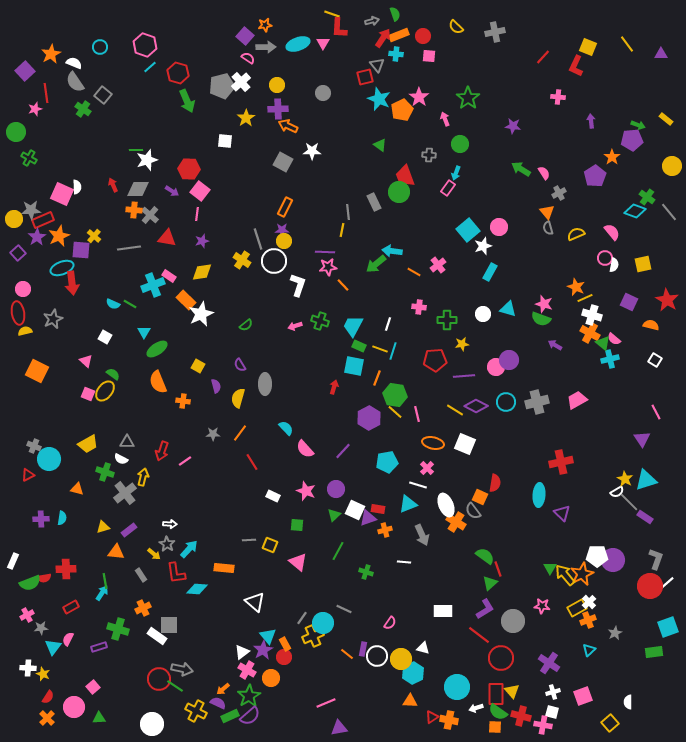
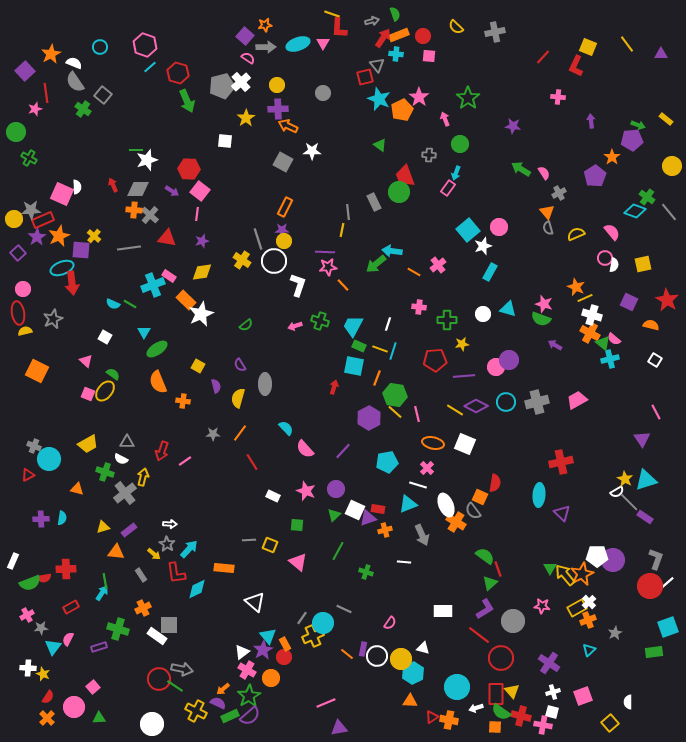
cyan diamond at (197, 589): rotated 30 degrees counterclockwise
green semicircle at (498, 712): moved 3 px right
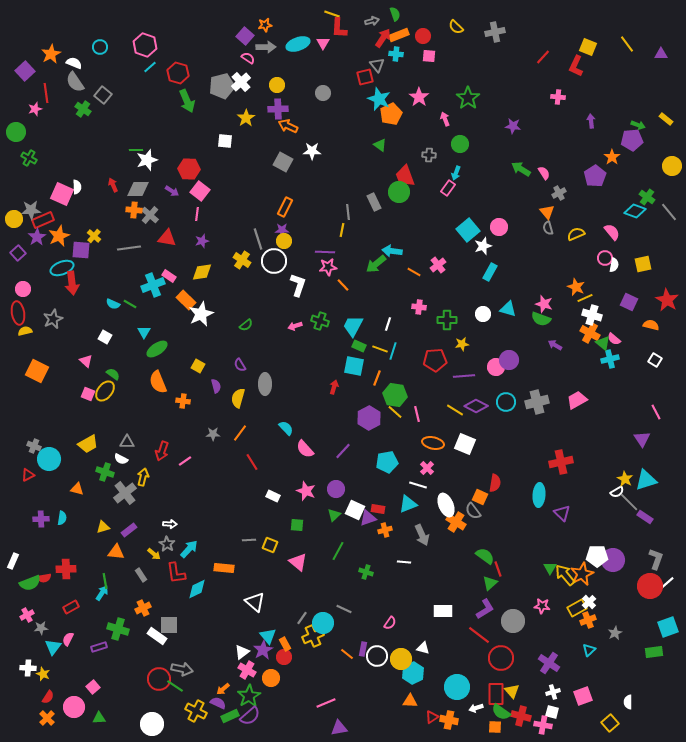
orange pentagon at (402, 110): moved 11 px left, 4 px down
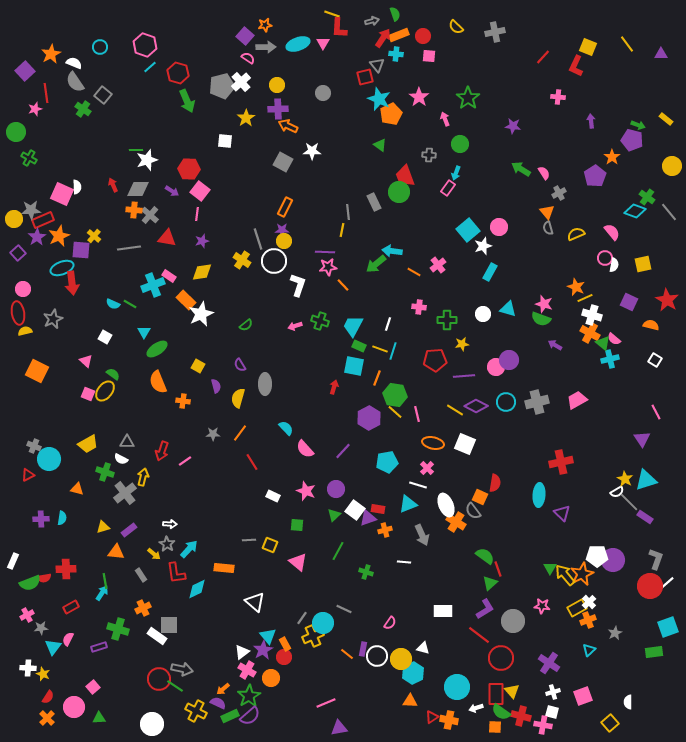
purple pentagon at (632, 140): rotated 20 degrees clockwise
white square at (355, 510): rotated 12 degrees clockwise
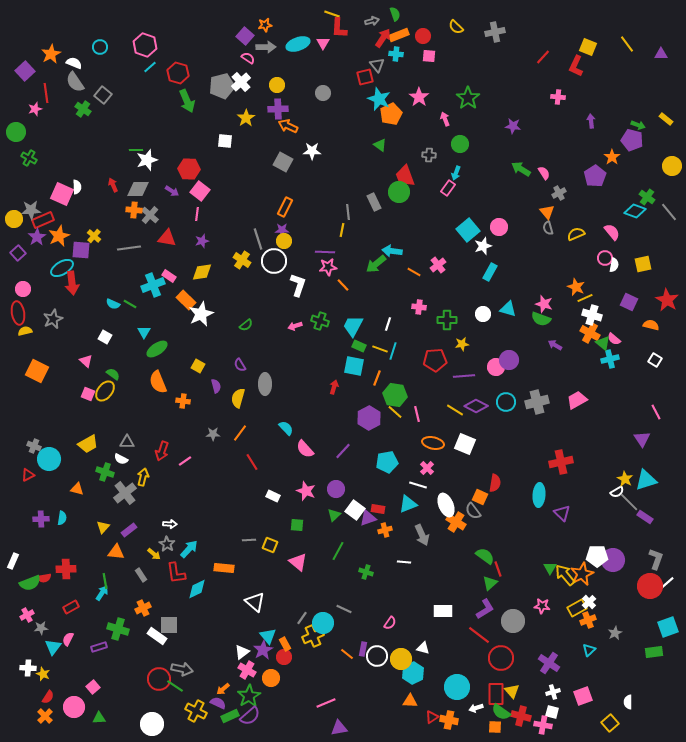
cyan ellipse at (62, 268): rotated 10 degrees counterclockwise
yellow triangle at (103, 527): rotated 32 degrees counterclockwise
orange cross at (47, 718): moved 2 px left, 2 px up
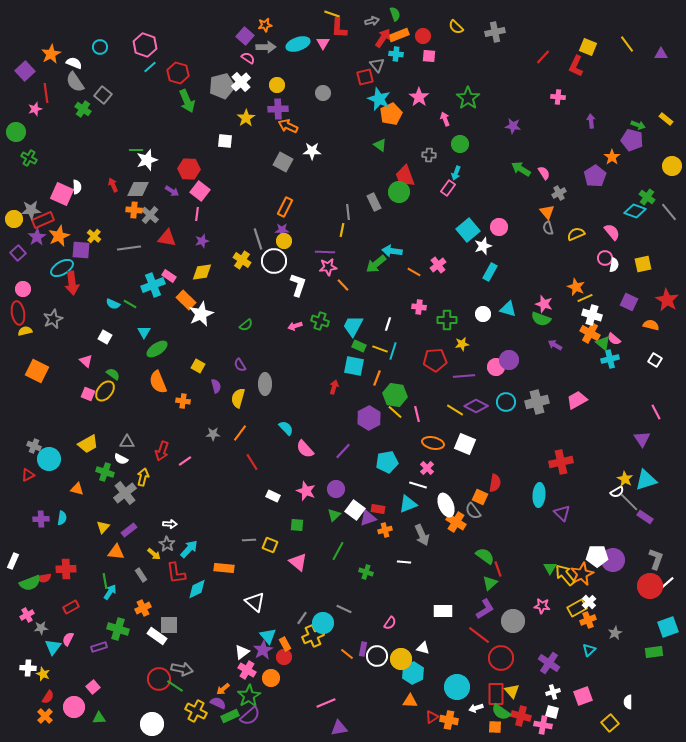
cyan arrow at (102, 593): moved 8 px right, 1 px up
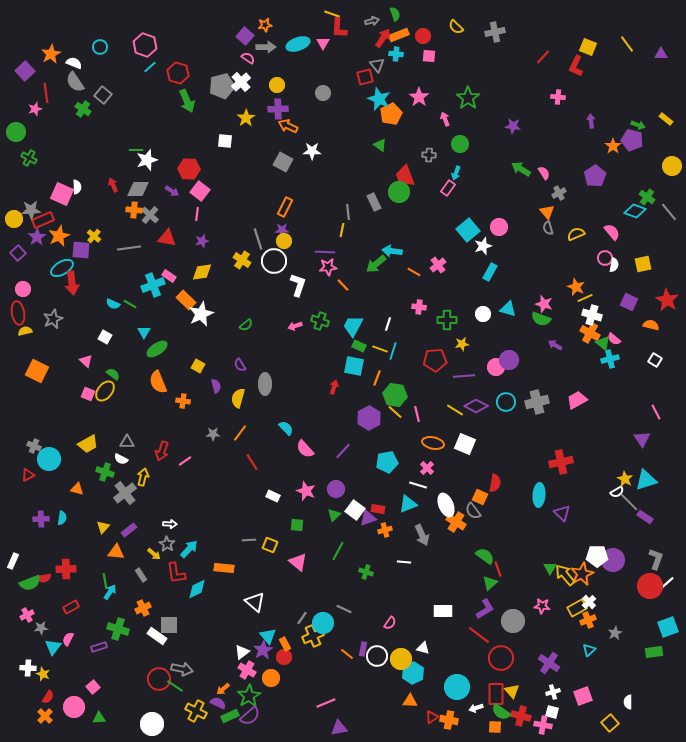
orange star at (612, 157): moved 1 px right, 11 px up
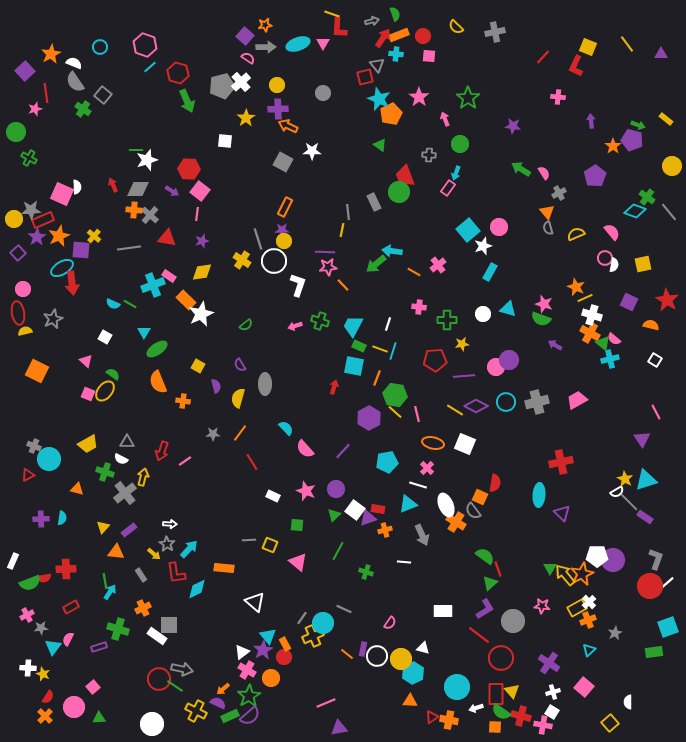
pink square at (583, 696): moved 1 px right, 9 px up; rotated 30 degrees counterclockwise
white square at (552, 712): rotated 16 degrees clockwise
